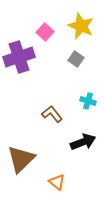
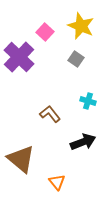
purple cross: rotated 28 degrees counterclockwise
brown L-shape: moved 2 px left
brown triangle: rotated 36 degrees counterclockwise
orange triangle: rotated 12 degrees clockwise
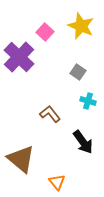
gray square: moved 2 px right, 13 px down
black arrow: rotated 75 degrees clockwise
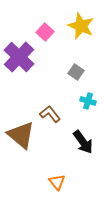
gray square: moved 2 px left
brown triangle: moved 24 px up
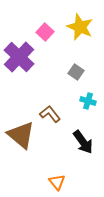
yellow star: moved 1 px left, 1 px down
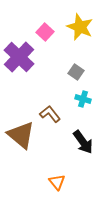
cyan cross: moved 5 px left, 2 px up
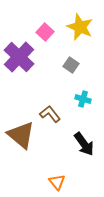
gray square: moved 5 px left, 7 px up
black arrow: moved 1 px right, 2 px down
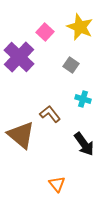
orange triangle: moved 2 px down
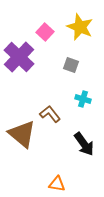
gray square: rotated 14 degrees counterclockwise
brown triangle: moved 1 px right, 1 px up
orange triangle: rotated 42 degrees counterclockwise
